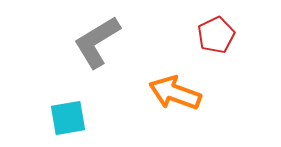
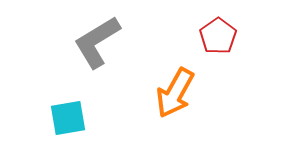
red pentagon: moved 2 px right, 1 px down; rotated 9 degrees counterclockwise
orange arrow: rotated 81 degrees counterclockwise
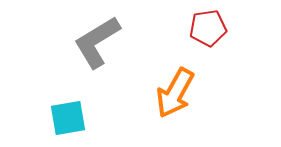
red pentagon: moved 10 px left, 8 px up; rotated 27 degrees clockwise
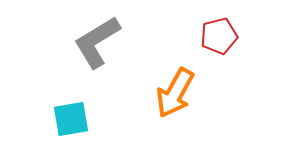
red pentagon: moved 11 px right, 8 px down; rotated 6 degrees counterclockwise
cyan square: moved 3 px right, 1 px down
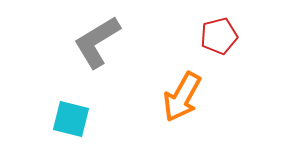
orange arrow: moved 7 px right, 4 px down
cyan square: rotated 24 degrees clockwise
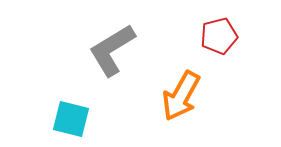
gray L-shape: moved 15 px right, 8 px down
orange arrow: moved 1 px left, 1 px up
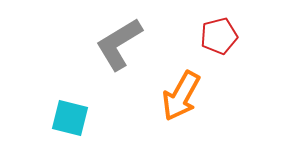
gray L-shape: moved 7 px right, 6 px up
cyan square: moved 1 px left, 1 px up
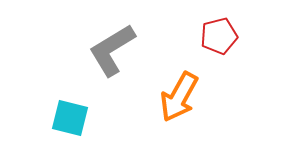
gray L-shape: moved 7 px left, 6 px down
orange arrow: moved 2 px left, 1 px down
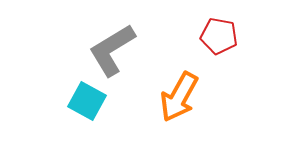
red pentagon: rotated 24 degrees clockwise
cyan square: moved 17 px right, 17 px up; rotated 15 degrees clockwise
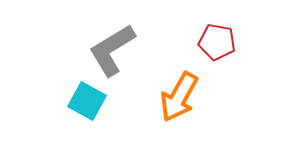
red pentagon: moved 2 px left, 6 px down
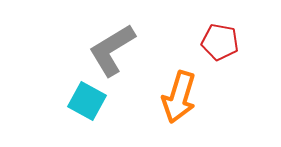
red pentagon: moved 3 px right
orange arrow: rotated 12 degrees counterclockwise
